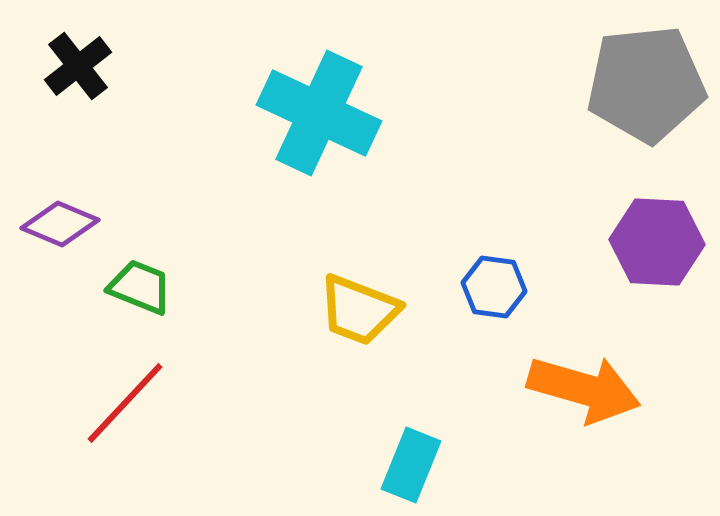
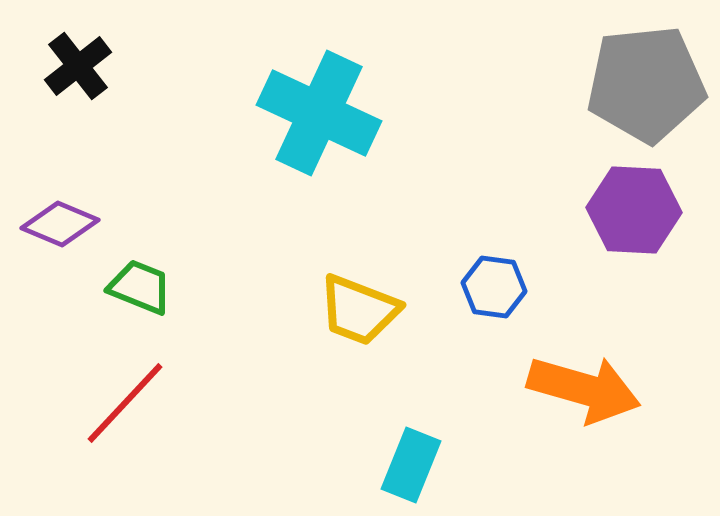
purple hexagon: moved 23 px left, 32 px up
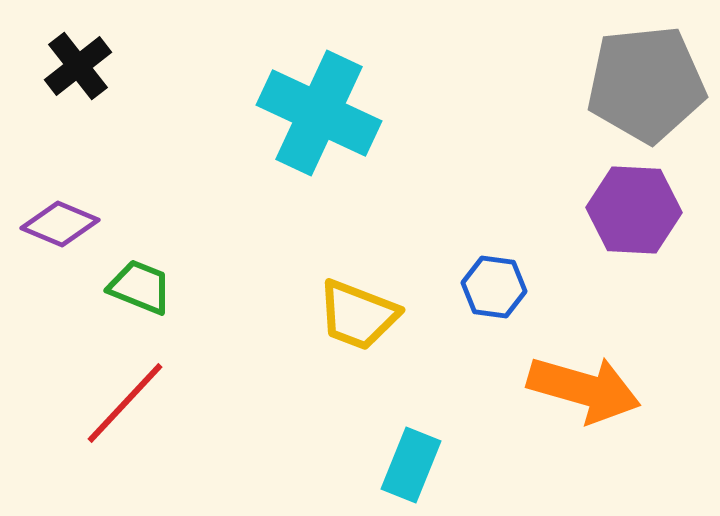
yellow trapezoid: moved 1 px left, 5 px down
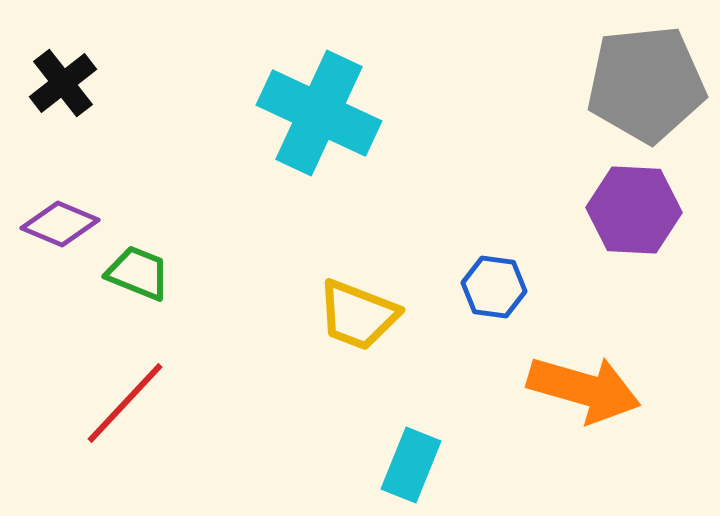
black cross: moved 15 px left, 17 px down
green trapezoid: moved 2 px left, 14 px up
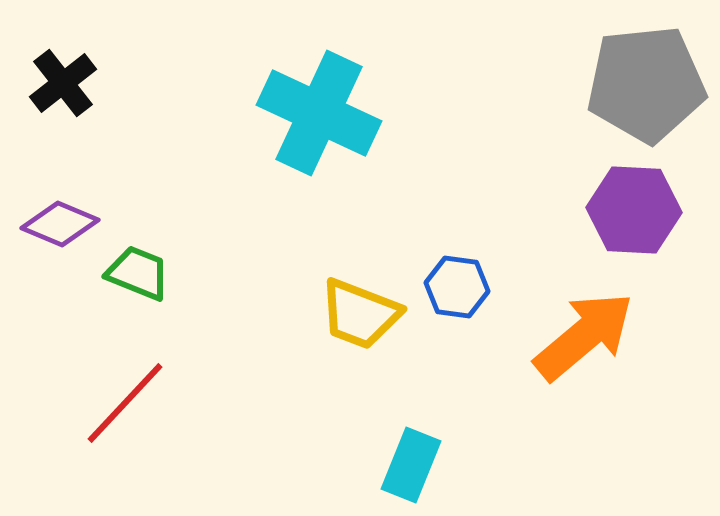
blue hexagon: moved 37 px left
yellow trapezoid: moved 2 px right, 1 px up
orange arrow: moved 53 px up; rotated 56 degrees counterclockwise
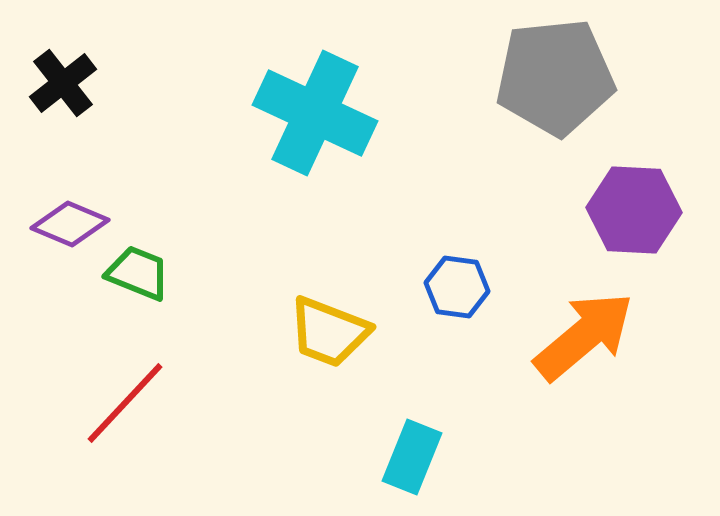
gray pentagon: moved 91 px left, 7 px up
cyan cross: moved 4 px left
purple diamond: moved 10 px right
yellow trapezoid: moved 31 px left, 18 px down
cyan rectangle: moved 1 px right, 8 px up
